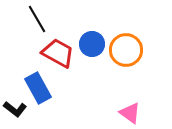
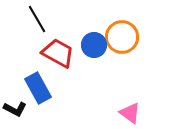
blue circle: moved 2 px right, 1 px down
orange circle: moved 4 px left, 13 px up
black L-shape: rotated 10 degrees counterclockwise
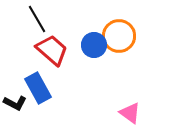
orange circle: moved 3 px left, 1 px up
red trapezoid: moved 6 px left, 3 px up; rotated 12 degrees clockwise
black L-shape: moved 6 px up
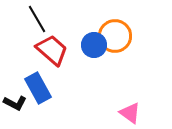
orange circle: moved 4 px left
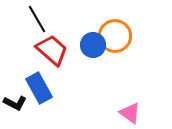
blue circle: moved 1 px left
blue rectangle: moved 1 px right
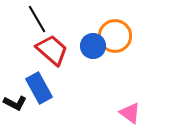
blue circle: moved 1 px down
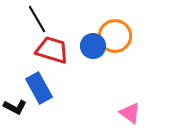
red trapezoid: rotated 24 degrees counterclockwise
black L-shape: moved 4 px down
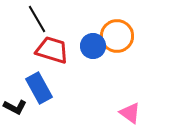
orange circle: moved 2 px right
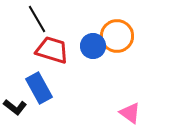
black L-shape: rotated 10 degrees clockwise
